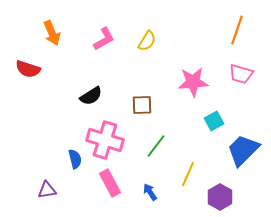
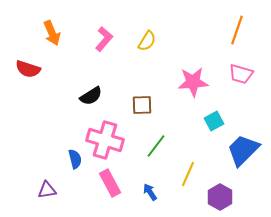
pink L-shape: rotated 20 degrees counterclockwise
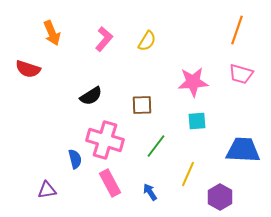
cyan square: moved 17 px left; rotated 24 degrees clockwise
blue trapezoid: rotated 48 degrees clockwise
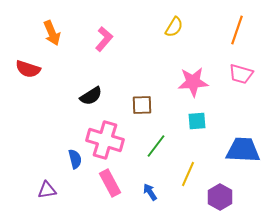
yellow semicircle: moved 27 px right, 14 px up
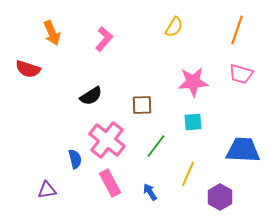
cyan square: moved 4 px left, 1 px down
pink cross: moved 2 px right; rotated 21 degrees clockwise
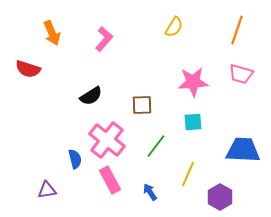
pink rectangle: moved 3 px up
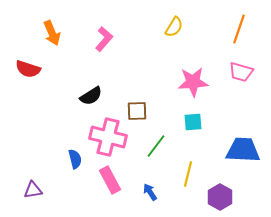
orange line: moved 2 px right, 1 px up
pink trapezoid: moved 2 px up
brown square: moved 5 px left, 6 px down
pink cross: moved 1 px right, 3 px up; rotated 24 degrees counterclockwise
yellow line: rotated 10 degrees counterclockwise
purple triangle: moved 14 px left
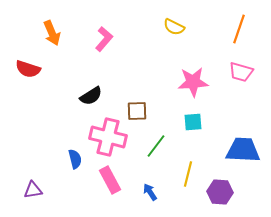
yellow semicircle: rotated 85 degrees clockwise
purple hexagon: moved 5 px up; rotated 25 degrees counterclockwise
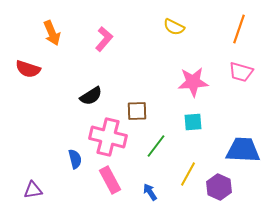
yellow line: rotated 15 degrees clockwise
purple hexagon: moved 1 px left, 5 px up; rotated 20 degrees clockwise
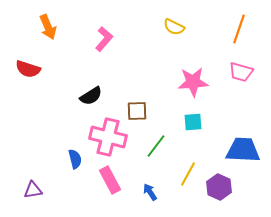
orange arrow: moved 4 px left, 6 px up
